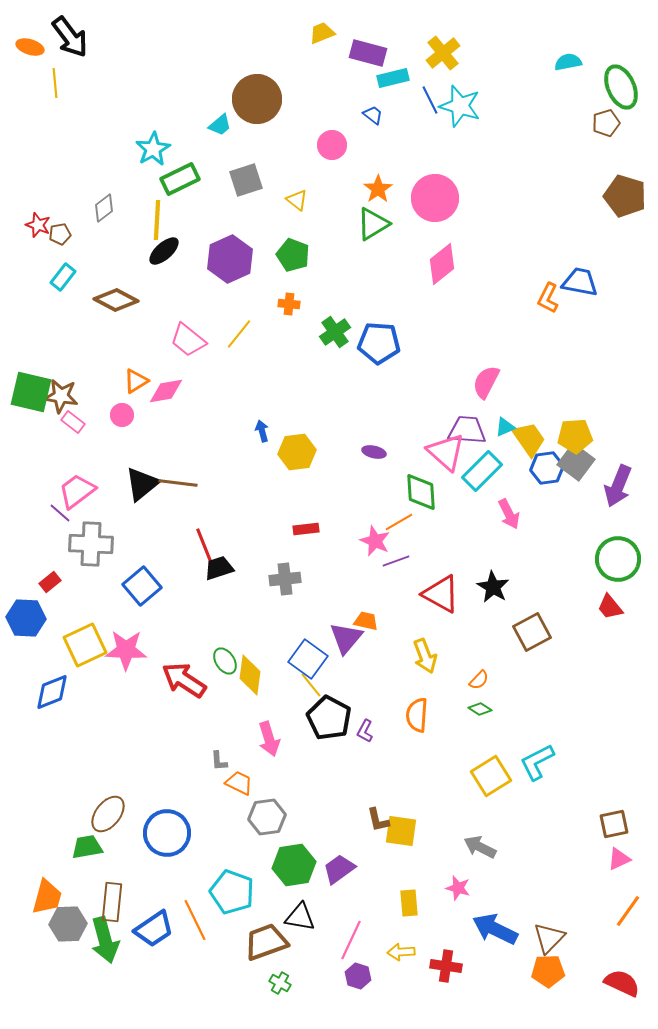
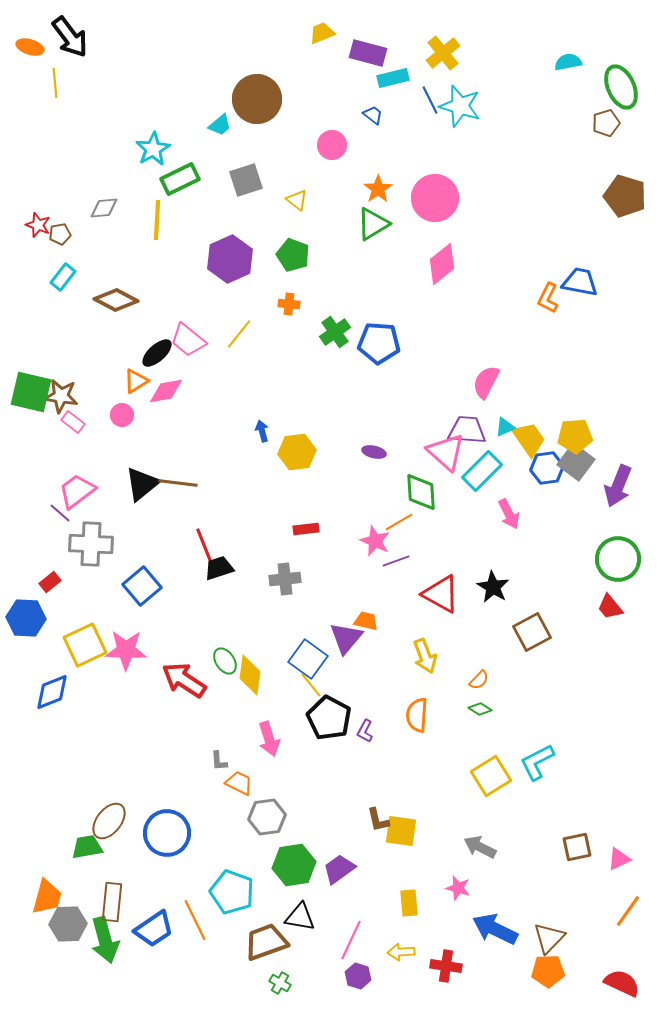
gray diamond at (104, 208): rotated 32 degrees clockwise
black ellipse at (164, 251): moved 7 px left, 102 px down
brown ellipse at (108, 814): moved 1 px right, 7 px down
brown square at (614, 824): moved 37 px left, 23 px down
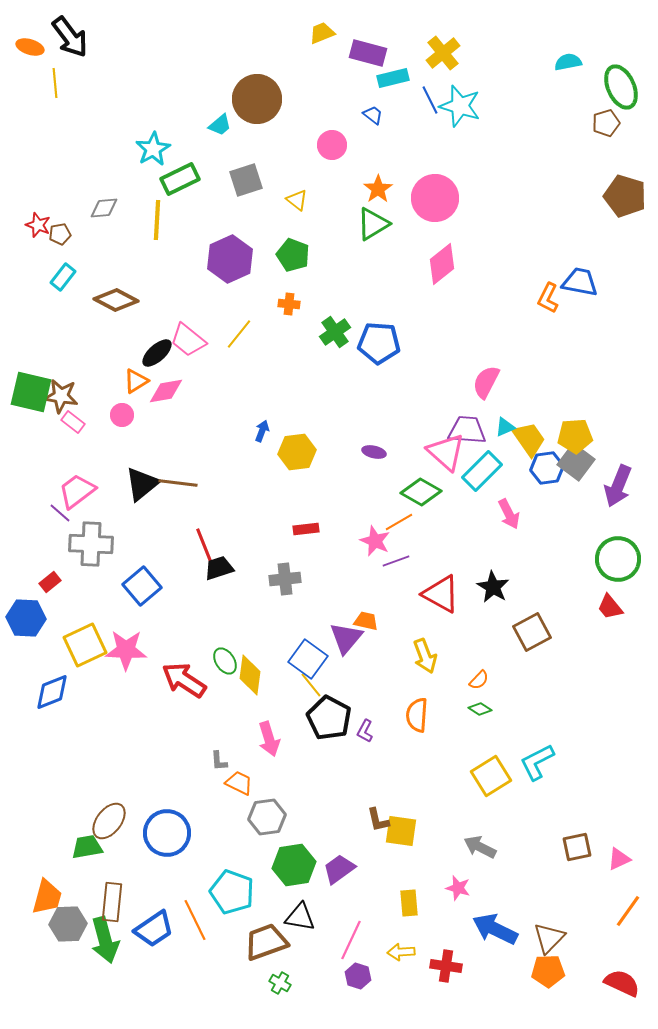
blue arrow at (262, 431): rotated 35 degrees clockwise
green diamond at (421, 492): rotated 57 degrees counterclockwise
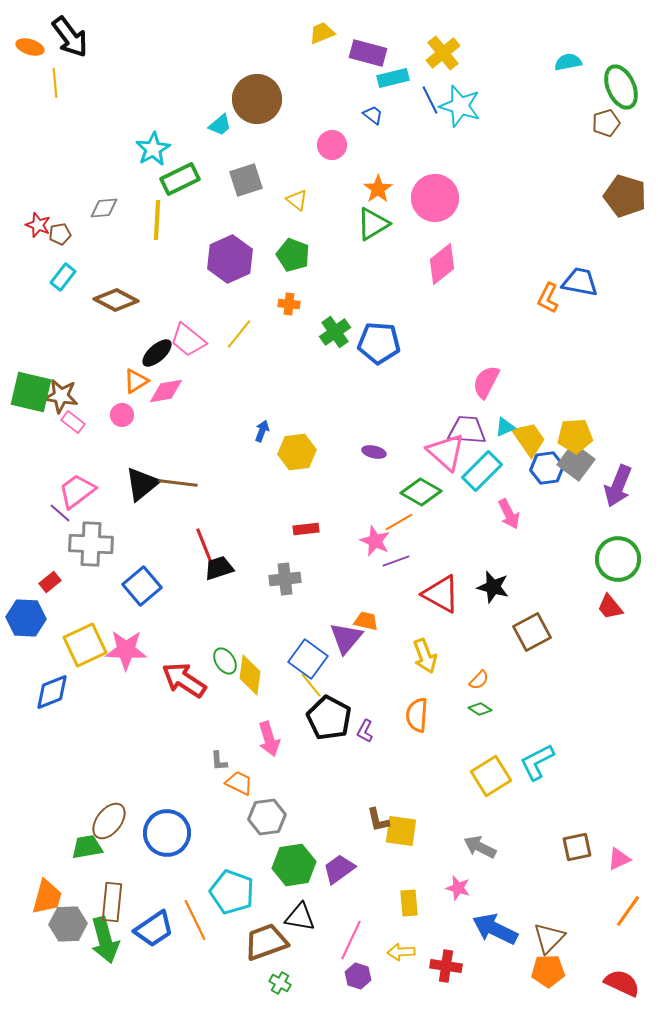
black star at (493, 587): rotated 16 degrees counterclockwise
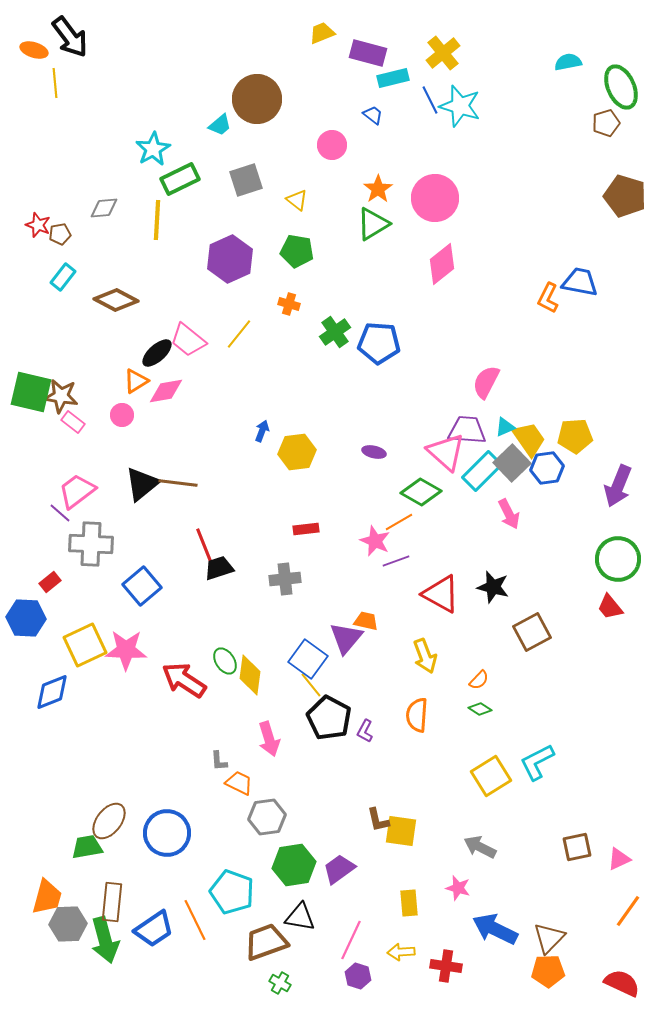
orange ellipse at (30, 47): moved 4 px right, 3 px down
green pentagon at (293, 255): moved 4 px right, 4 px up; rotated 12 degrees counterclockwise
orange cross at (289, 304): rotated 10 degrees clockwise
gray square at (576, 462): moved 64 px left, 1 px down; rotated 9 degrees clockwise
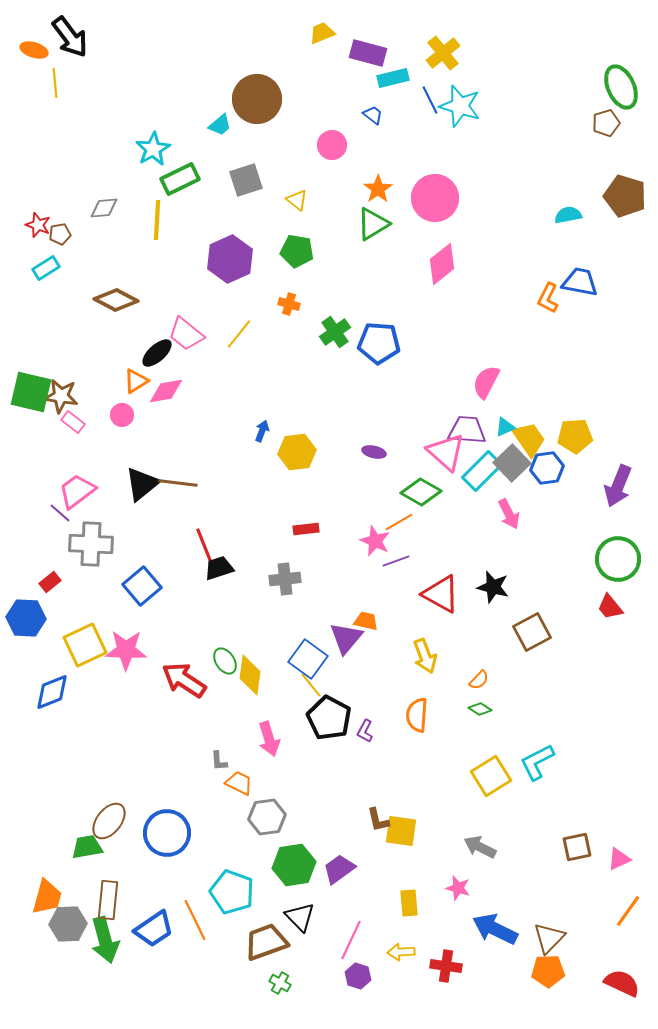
cyan semicircle at (568, 62): moved 153 px down
cyan rectangle at (63, 277): moved 17 px left, 9 px up; rotated 20 degrees clockwise
pink trapezoid at (188, 340): moved 2 px left, 6 px up
brown rectangle at (112, 902): moved 4 px left, 2 px up
black triangle at (300, 917): rotated 36 degrees clockwise
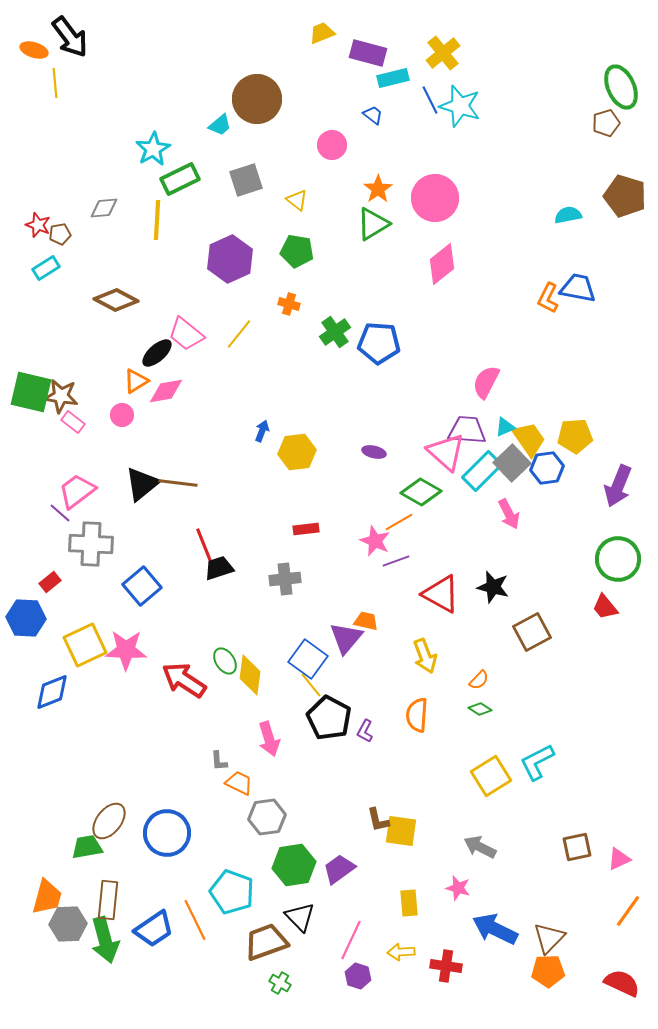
blue trapezoid at (580, 282): moved 2 px left, 6 px down
red trapezoid at (610, 607): moved 5 px left
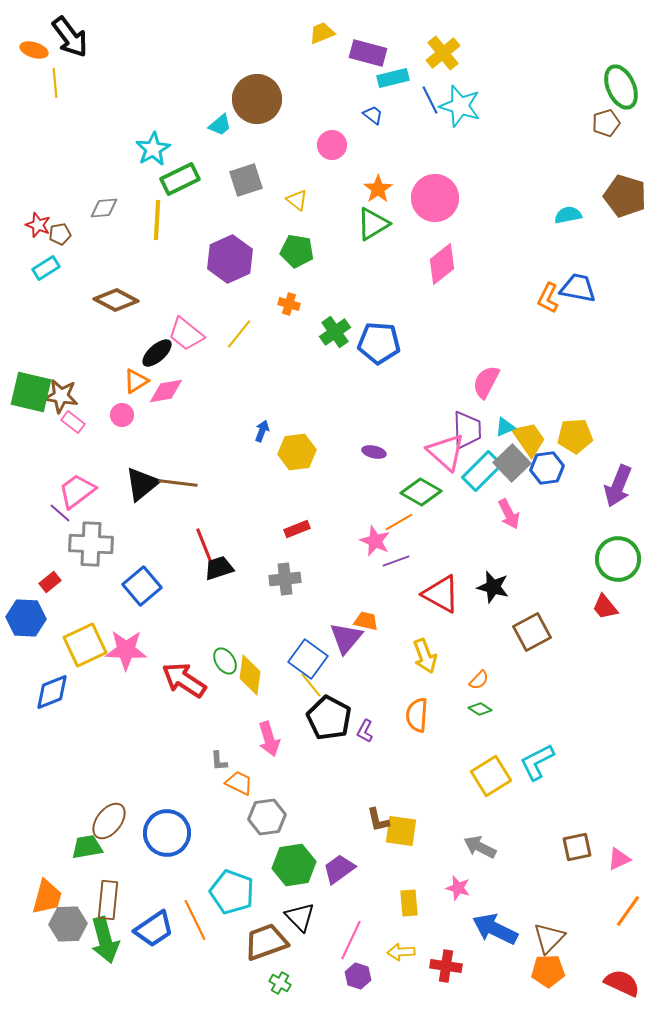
purple trapezoid at (467, 430): rotated 84 degrees clockwise
red rectangle at (306, 529): moved 9 px left; rotated 15 degrees counterclockwise
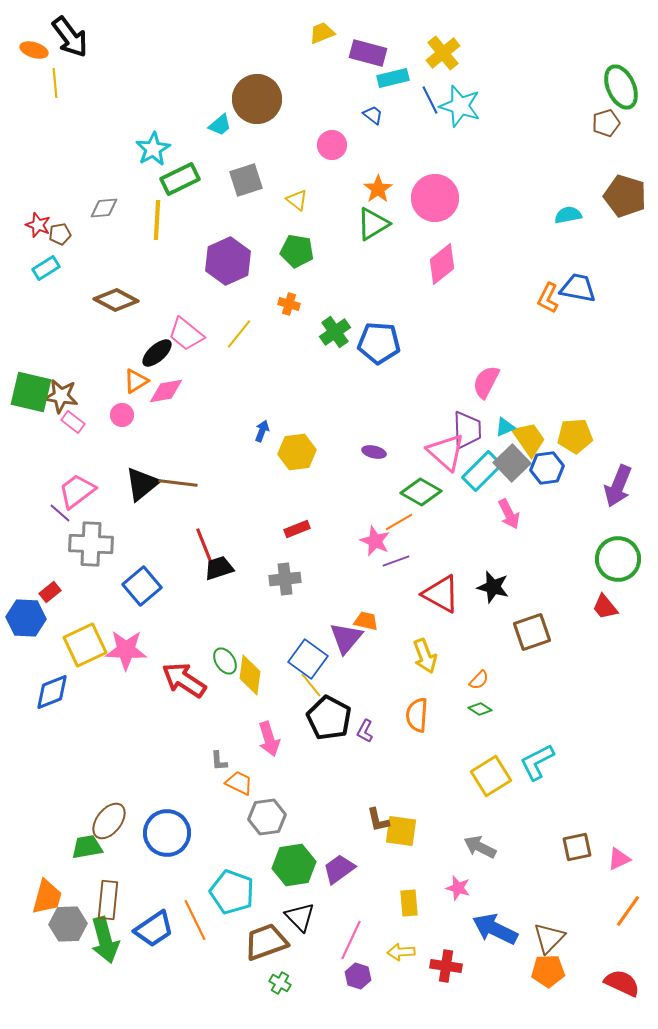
purple hexagon at (230, 259): moved 2 px left, 2 px down
red rectangle at (50, 582): moved 10 px down
brown square at (532, 632): rotated 9 degrees clockwise
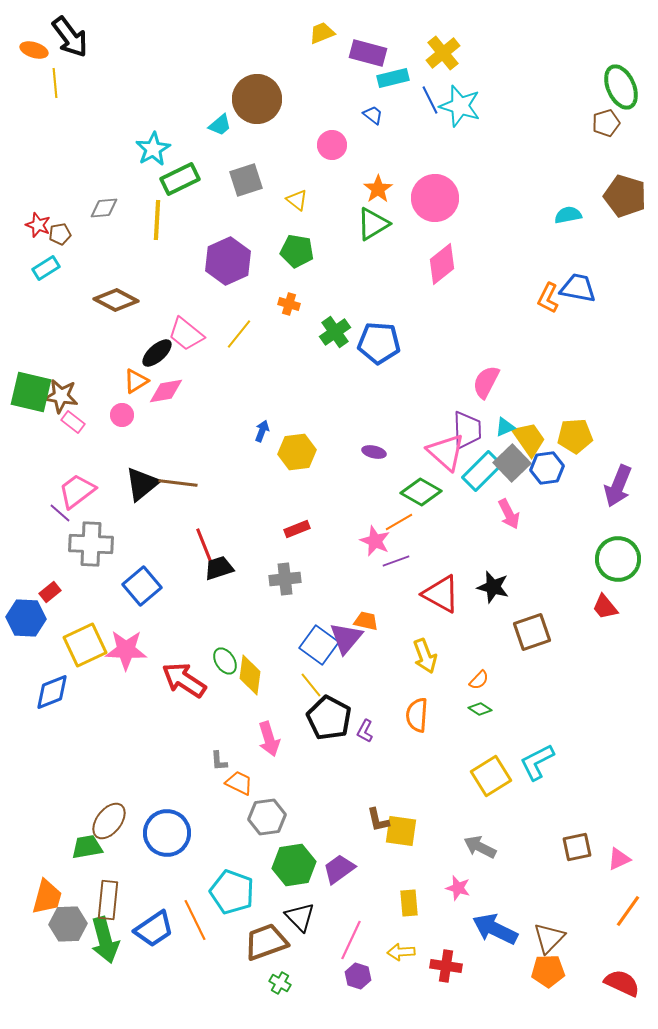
blue square at (308, 659): moved 11 px right, 14 px up
